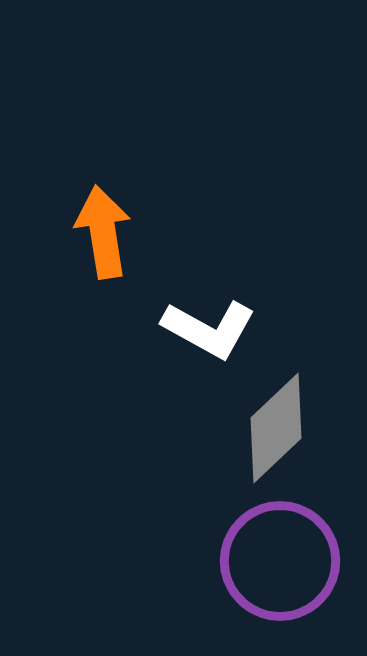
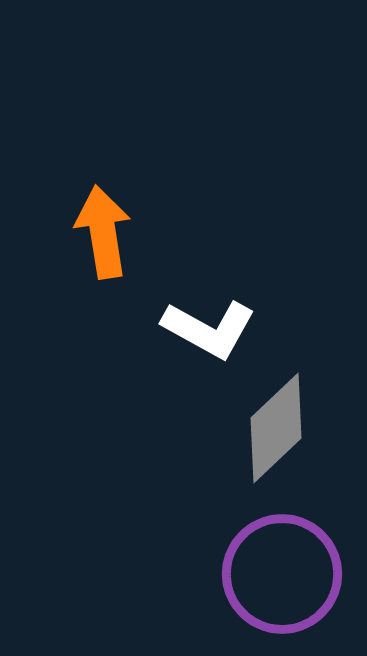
purple circle: moved 2 px right, 13 px down
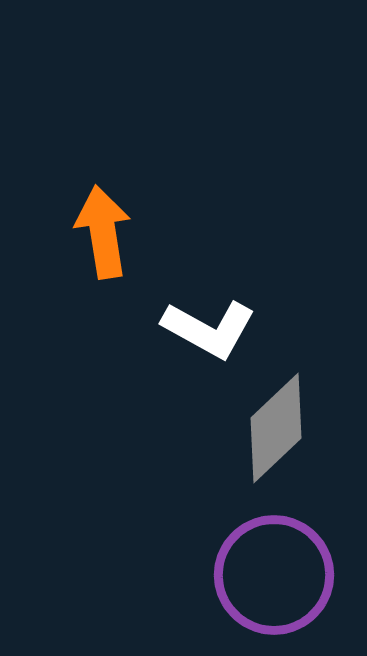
purple circle: moved 8 px left, 1 px down
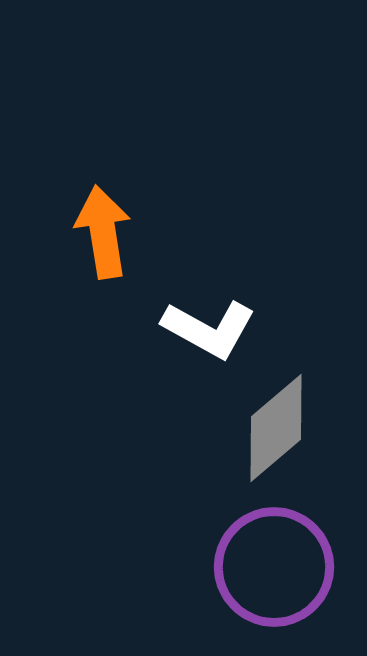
gray diamond: rotated 3 degrees clockwise
purple circle: moved 8 px up
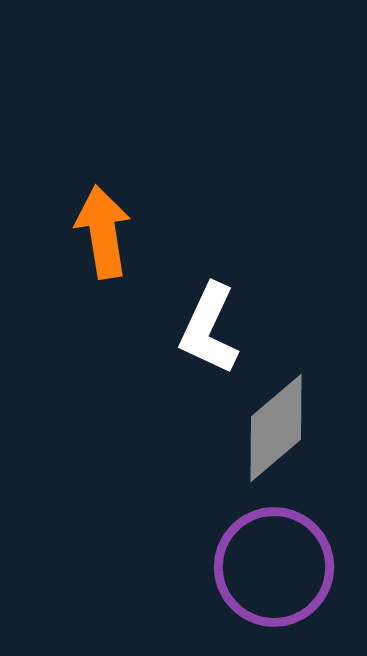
white L-shape: rotated 86 degrees clockwise
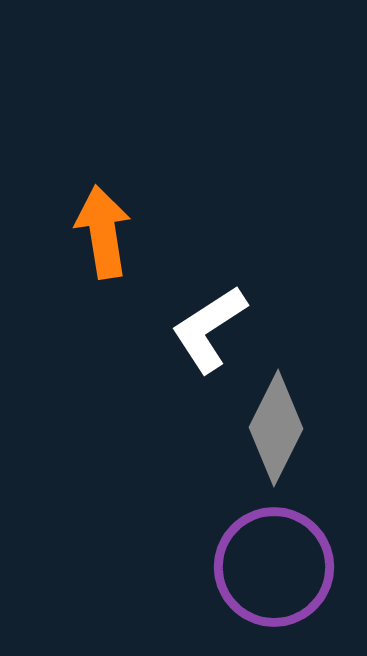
white L-shape: rotated 32 degrees clockwise
gray diamond: rotated 23 degrees counterclockwise
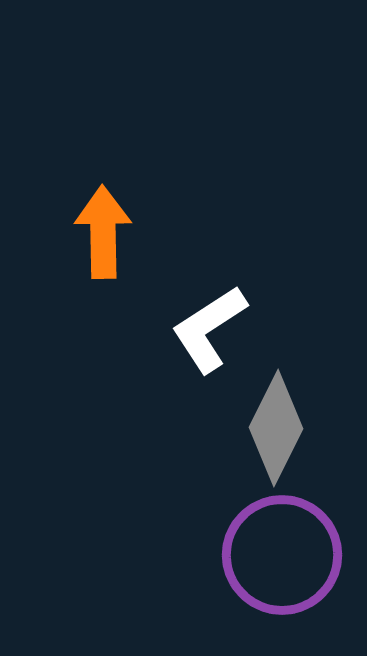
orange arrow: rotated 8 degrees clockwise
purple circle: moved 8 px right, 12 px up
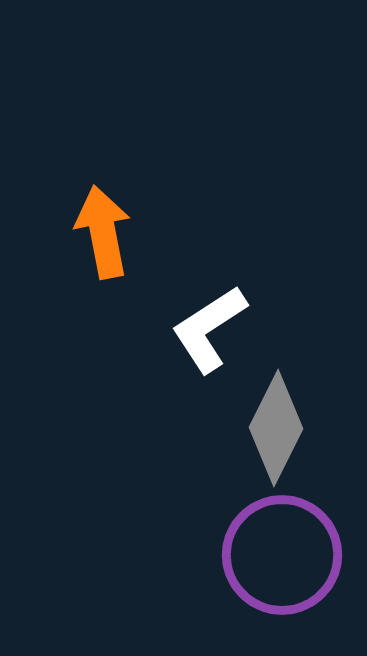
orange arrow: rotated 10 degrees counterclockwise
